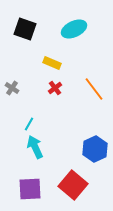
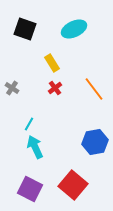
yellow rectangle: rotated 36 degrees clockwise
blue hexagon: moved 7 px up; rotated 15 degrees clockwise
purple square: rotated 30 degrees clockwise
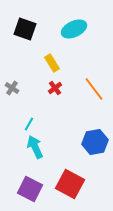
red square: moved 3 px left, 1 px up; rotated 12 degrees counterclockwise
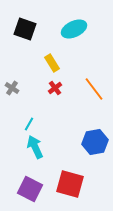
red square: rotated 12 degrees counterclockwise
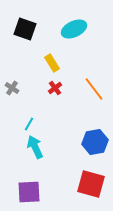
red square: moved 21 px right
purple square: moved 1 px left, 3 px down; rotated 30 degrees counterclockwise
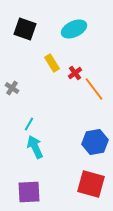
red cross: moved 20 px right, 15 px up
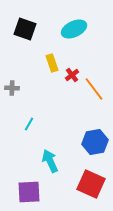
yellow rectangle: rotated 12 degrees clockwise
red cross: moved 3 px left, 2 px down
gray cross: rotated 32 degrees counterclockwise
cyan arrow: moved 15 px right, 14 px down
red square: rotated 8 degrees clockwise
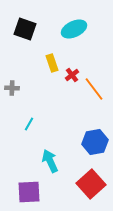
red square: rotated 24 degrees clockwise
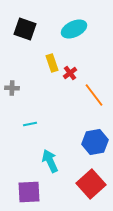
red cross: moved 2 px left, 2 px up
orange line: moved 6 px down
cyan line: moved 1 px right; rotated 48 degrees clockwise
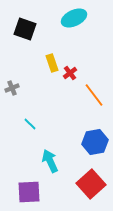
cyan ellipse: moved 11 px up
gray cross: rotated 24 degrees counterclockwise
cyan line: rotated 56 degrees clockwise
